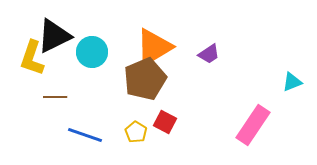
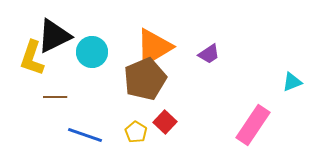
red square: rotated 15 degrees clockwise
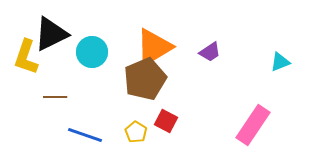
black triangle: moved 3 px left, 2 px up
purple trapezoid: moved 1 px right, 2 px up
yellow L-shape: moved 6 px left, 1 px up
cyan triangle: moved 12 px left, 20 px up
red square: moved 1 px right, 1 px up; rotated 15 degrees counterclockwise
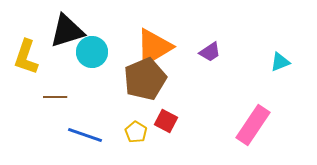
black triangle: moved 16 px right, 3 px up; rotated 9 degrees clockwise
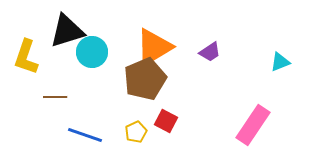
yellow pentagon: rotated 15 degrees clockwise
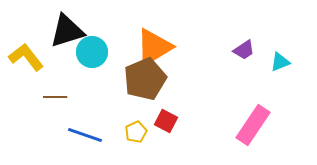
purple trapezoid: moved 34 px right, 2 px up
yellow L-shape: rotated 123 degrees clockwise
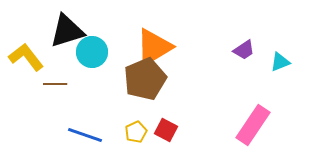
brown line: moved 13 px up
red square: moved 9 px down
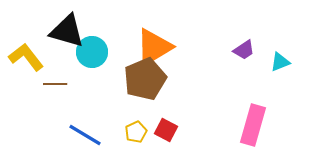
black triangle: rotated 33 degrees clockwise
pink rectangle: rotated 18 degrees counterclockwise
blue line: rotated 12 degrees clockwise
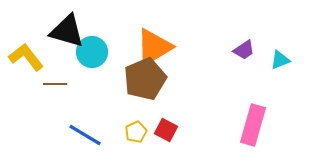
cyan triangle: moved 2 px up
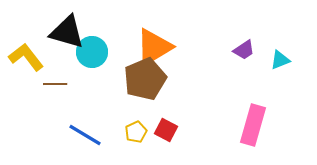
black triangle: moved 1 px down
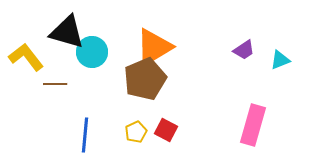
blue line: rotated 64 degrees clockwise
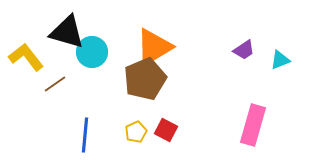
brown line: rotated 35 degrees counterclockwise
